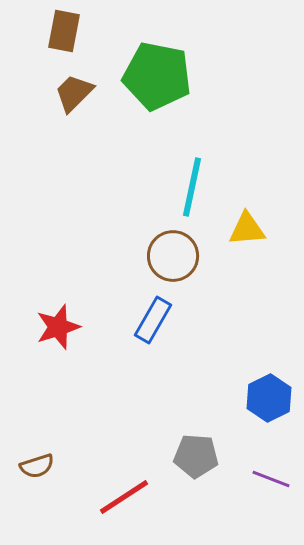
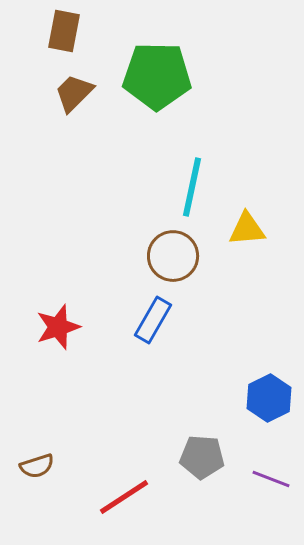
green pentagon: rotated 10 degrees counterclockwise
gray pentagon: moved 6 px right, 1 px down
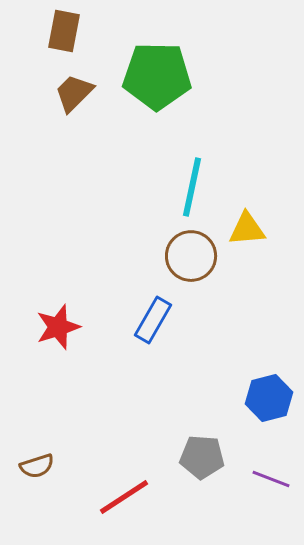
brown circle: moved 18 px right
blue hexagon: rotated 12 degrees clockwise
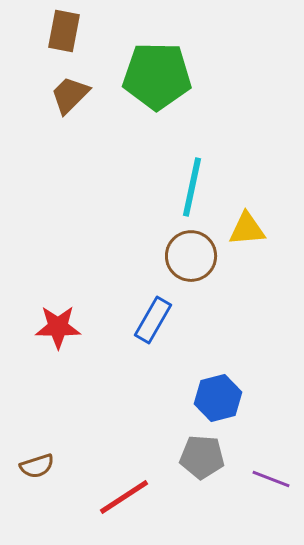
brown trapezoid: moved 4 px left, 2 px down
red star: rotated 18 degrees clockwise
blue hexagon: moved 51 px left
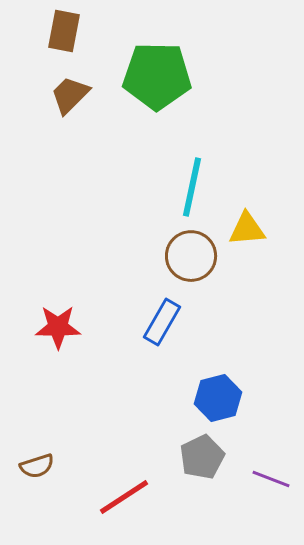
blue rectangle: moved 9 px right, 2 px down
gray pentagon: rotated 30 degrees counterclockwise
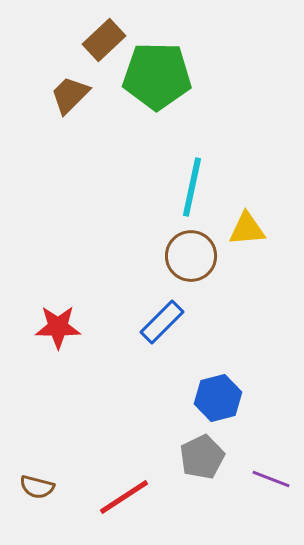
brown rectangle: moved 40 px right, 9 px down; rotated 36 degrees clockwise
blue rectangle: rotated 15 degrees clockwise
brown semicircle: moved 21 px down; rotated 32 degrees clockwise
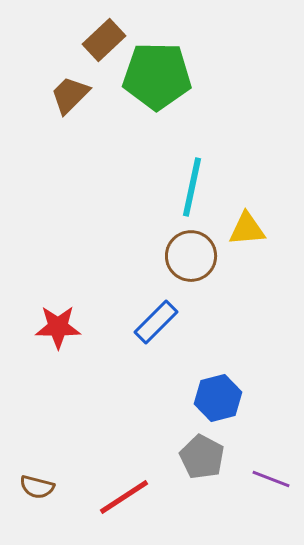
blue rectangle: moved 6 px left
gray pentagon: rotated 18 degrees counterclockwise
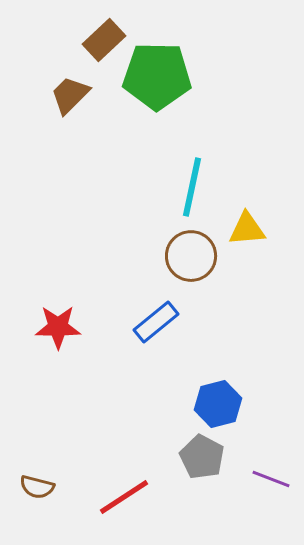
blue rectangle: rotated 6 degrees clockwise
blue hexagon: moved 6 px down
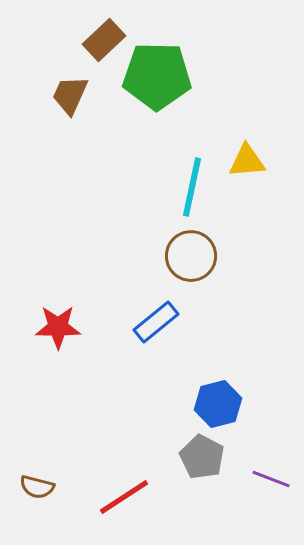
brown trapezoid: rotated 21 degrees counterclockwise
yellow triangle: moved 68 px up
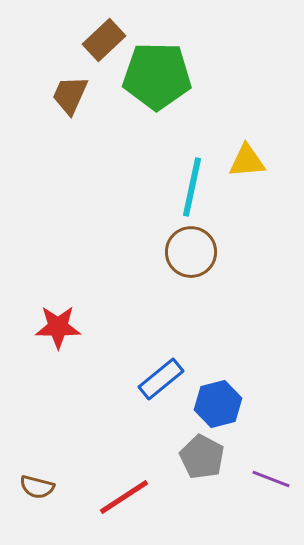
brown circle: moved 4 px up
blue rectangle: moved 5 px right, 57 px down
